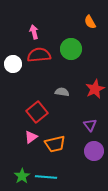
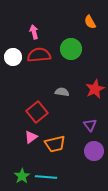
white circle: moved 7 px up
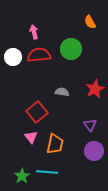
pink triangle: rotated 32 degrees counterclockwise
orange trapezoid: rotated 65 degrees counterclockwise
cyan line: moved 1 px right, 5 px up
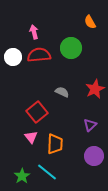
green circle: moved 1 px up
gray semicircle: rotated 16 degrees clockwise
purple triangle: rotated 24 degrees clockwise
orange trapezoid: rotated 10 degrees counterclockwise
purple circle: moved 5 px down
cyan line: rotated 35 degrees clockwise
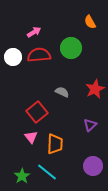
pink arrow: rotated 72 degrees clockwise
purple circle: moved 1 px left, 10 px down
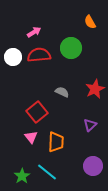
orange trapezoid: moved 1 px right, 2 px up
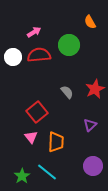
green circle: moved 2 px left, 3 px up
gray semicircle: moved 5 px right; rotated 24 degrees clockwise
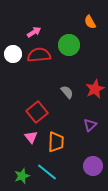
white circle: moved 3 px up
green star: rotated 14 degrees clockwise
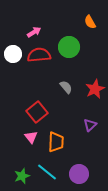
green circle: moved 2 px down
gray semicircle: moved 1 px left, 5 px up
purple circle: moved 14 px left, 8 px down
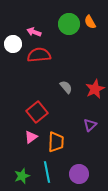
pink arrow: rotated 128 degrees counterclockwise
green circle: moved 23 px up
white circle: moved 10 px up
pink triangle: rotated 32 degrees clockwise
cyan line: rotated 40 degrees clockwise
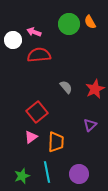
white circle: moved 4 px up
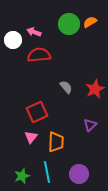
orange semicircle: rotated 88 degrees clockwise
red square: rotated 15 degrees clockwise
pink triangle: rotated 16 degrees counterclockwise
